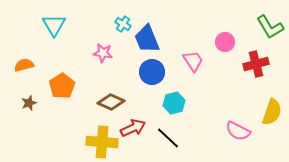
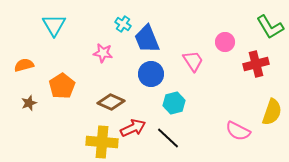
blue circle: moved 1 px left, 2 px down
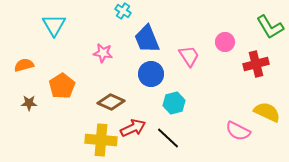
cyan cross: moved 13 px up
pink trapezoid: moved 4 px left, 5 px up
brown star: rotated 21 degrees clockwise
yellow semicircle: moved 5 px left; rotated 84 degrees counterclockwise
yellow cross: moved 1 px left, 2 px up
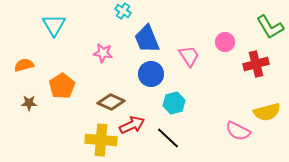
yellow semicircle: rotated 140 degrees clockwise
red arrow: moved 1 px left, 3 px up
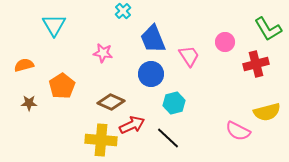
cyan cross: rotated 14 degrees clockwise
green L-shape: moved 2 px left, 2 px down
blue trapezoid: moved 6 px right
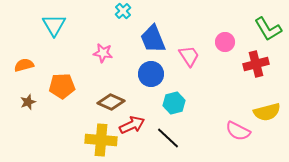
orange pentagon: rotated 30 degrees clockwise
brown star: moved 1 px left, 1 px up; rotated 21 degrees counterclockwise
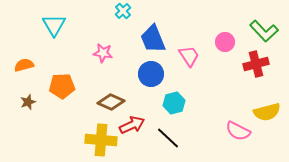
green L-shape: moved 4 px left, 2 px down; rotated 12 degrees counterclockwise
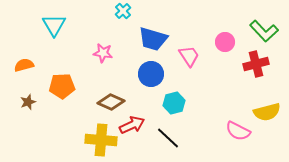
blue trapezoid: rotated 52 degrees counterclockwise
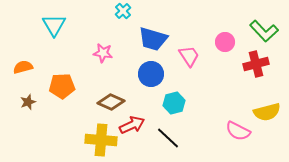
orange semicircle: moved 1 px left, 2 px down
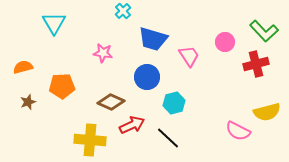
cyan triangle: moved 2 px up
blue circle: moved 4 px left, 3 px down
yellow cross: moved 11 px left
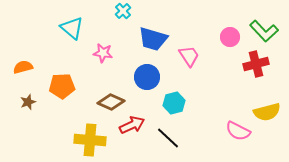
cyan triangle: moved 18 px right, 5 px down; rotated 20 degrees counterclockwise
pink circle: moved 5 px right, 5 px up
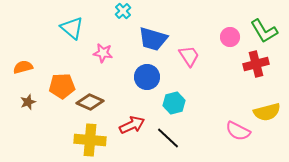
green L-shape: rotated 12 degrees clockwise
brown diamond: moved 21 px left
